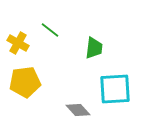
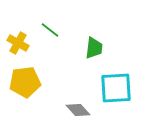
cyan square: moved 1 px right, 1 px up
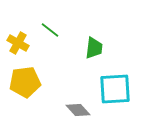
cyan square: moved 1 px left, 1 px down
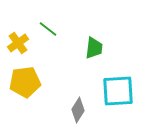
green line: moved 2 px left, 1 px up
yellow cross: rotated 25 degrees clockwise
cyan square: moved 3 px right, 2 px down
gray diamond: rotated 75 degrees clockwise
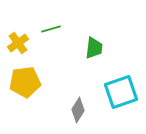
green line: moved 3 px right; rotated 54 degrees counterclockwise
cyan square: moved 3 px right, 1 px down; rotated 16 degrees counterclockwise
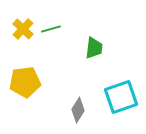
yellow cross: moved 5 px right, 14 px up; rotated 10 degrees counterclockwise
cyan square: moved 5 px down
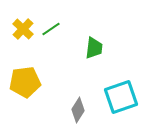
green line: rotated 18 degrees counterclockwise
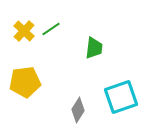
yellow cross: moved 1 px right, 2 px down
